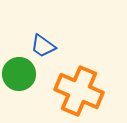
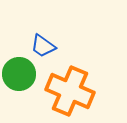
orange cross: moved 9 px left
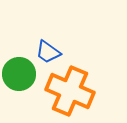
blue trapezoid: moved 5 px right, 6 px down
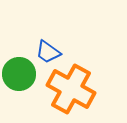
orange cross: moved 1 px right, 2 px up; rotated 6 degrees clockwise
